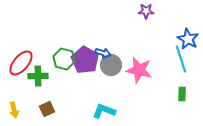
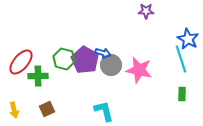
red ellipse: moved 1 px up
cyan L-shape: rotated 55 degrees clockwise
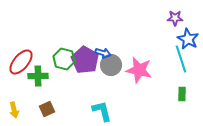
purple star: moved 29 px right, 7 px down
cyan L-shape: moved 2 px left
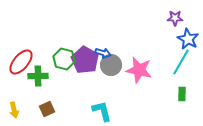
cyan line: moved 3 px down; rotated 48 degrees clockwise
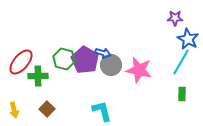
brown square: rotated 21 degrees counterclockwise
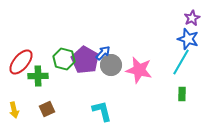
purple star: moved 17 px right; rotated 28 degrees counterclockwise
blue star: rotated 10 degrees counterclockwise
blue arrow: rotated 63 degrees counterclockwise
brown square: rotated 21 degrees clockwise
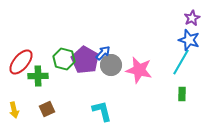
blue star: moved 1 px right, 1 px down
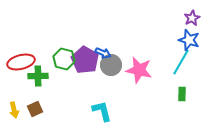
blue arrow: rotated 70 degrees clockwise
red ellipse: rotated 36 degrees clockwise
brown square: moved 12 px left
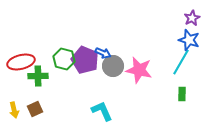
purple pentagon: rotated 8 degrees counterclockwise
gray circle: moved 2 px right, 1 px down
cyan L-shape: rotated 10 degrees counterclockwise
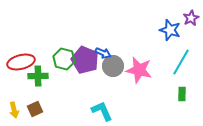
purple star: moved 1 px left
blue star: moved 19 px left, 10 px up
